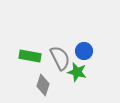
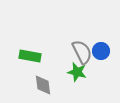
blue circle: moved 17 px right
gray semicircle: moved 22 px right, 6 px up
gray diamond: rotated 25 degrees counterclockwise
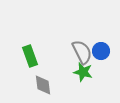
green rectangle: rotated 60 degrees clockwise
green star: moved 6 px right
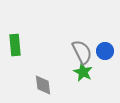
blue circle: moved 4 px right
green rectangle: moved 15 px left, 11 px up; rotated 15 degrees clockwise
green star: rotated 12 degrees clockwise
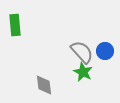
green rectangle: moved 20 px up
gray semicircle: rotated 15 degrees counterclockwise
gray diamond: moved 1 px right
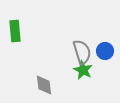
green rectangle: moved 6 px down
gray semicircle: rotated 25 degrees clockwise
green star: moved 2 px up
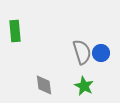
blue circle: moved 4 px left, 2 px down
green star: moved 1 px right, 16 px down
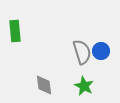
blue circle: moved 2 px up
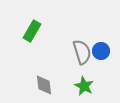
green rectangle: moved 17 px right; rotated 35 degrees clockwise
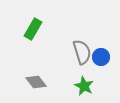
green rectangle: moved 1 px right, 2 px up
blue circle: moved 6 px down
gray diamond: moved 8 px left, 3 px up; rotated 30 degrees counterclockwise
